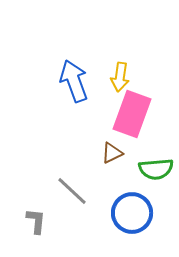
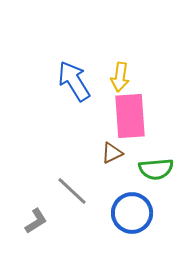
blue arrow: rotated 12 degrees counterclockwise
pink rectangle: moved 2 px left, 2 px down; rotated 24 degrees counterclockwise
gray L-shape: rotated 52 degrees clockwise
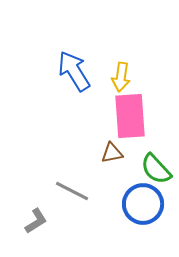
yellow arrow: moved 1 px right
blue arrow: moved 10 px up
brown triangle: rotated 15 degrees clockwise
green semicircle: rotated 52 degrees clockwise
gray line: rotated 16 degrees counterclockwise
blue circle: moved 11 px right, 9 px up
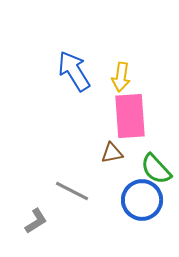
blue circle: moved 1 px left, 4 px up
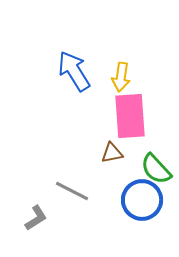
gray L-shape: moved 3 px up
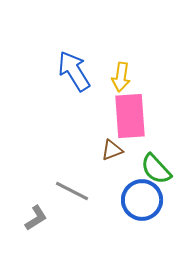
brown triangle: moved 3 px up; rotated 10 degrees counterclockwise
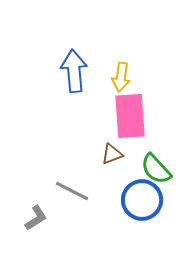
blue arrow: rotated 27 degrees clockwise
brown triangle: moved 4 px down
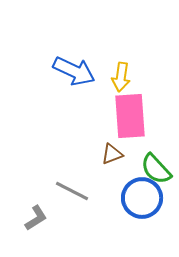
blue arrow: rotated 120 degrees clockwise
blue circle: moved 2 px up
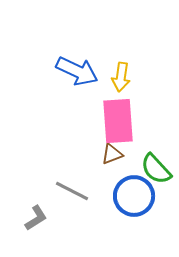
blue arrow: moved 3 px right
pink rectangle: moved 12 px left, 5 px down
blue circle: moved 8 px left, 2 px up
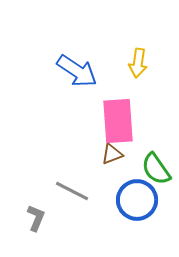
blue arrow: rotated 9 degrees clockwise
yellow arrow: moved 17 px right, 14 px up
green semicircle: rotated 8 degrees clockwise
blue circle: moved 3 px right, 4 px down
gray L-shape: rotated 36 degrees counterclockwise
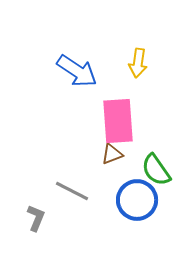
green semicircle: moved 1 px down
